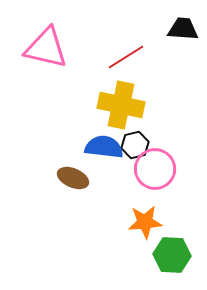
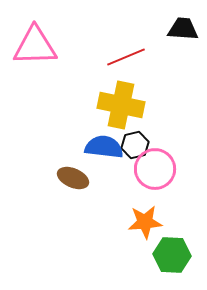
pink triangle: moved 11 px left, 2 px up; rotated 15 degrees counterclockwise
red line: rotated 9 degrees clockwise
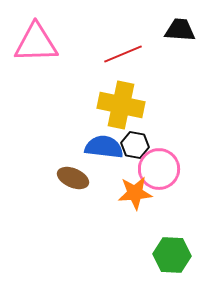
black trapezoid: moved 3 px left, 1 px down
pink triangle: moved 1 px right, 3 px up
red line: moved 3 px left, 3 px up
black hexagon: rotated 24 degrees clockwise
pink circle: moved 4 px right
orange star: moved 10 px left, 29 px up
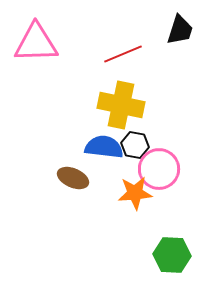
black trapezoid: rotated 104 degrees clockwise
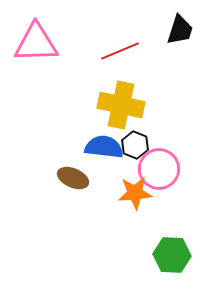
red line: moved 3 px left, 3 px up
black hexagon: rotated 12 degrees clockwise
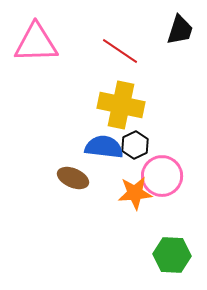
red line: rotated 57 degrees clockwise
black hexagon: rotated 12 degrees clockwise
pink circle: moved 3 px right, 7 px down
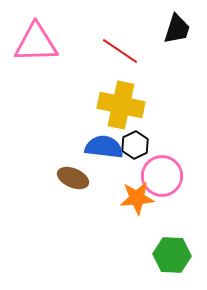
black trapezoid: moved 3 px left, 1 px up
orange star: moved 2 px right, 5 px down
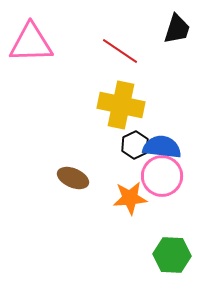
pink triangle: moved 5 px left
blue semicircle: moved 58 px right
orange star: moved 7 px left
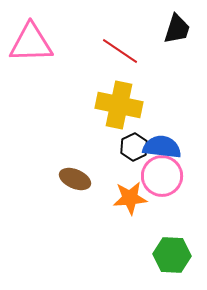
yellow cross: moved 2 px left
black hexagon: moved 1 px left, 2 px down
brown ellipse: moved 2 px right, 1 px down
